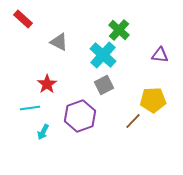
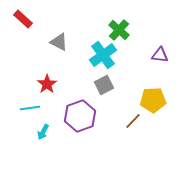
cyan cross: rotated 12 degrees clockwise
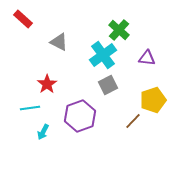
purple triangle: moved 13 px left, 3 px down
gray square: moved 4 px right
yellow pentagon: rotated 15 degrees counterclockwise
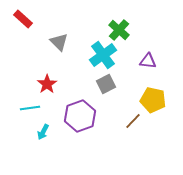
gray triangle: rotated 18 degrees clockwise
purple triangle: moved 1 px right, 3 px down
gray square: moved 2 px left, 1 px up
yellow pentagon: rotated 30 degrees clockwise
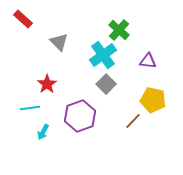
gray square: rotated 18 degrees counterclockwise
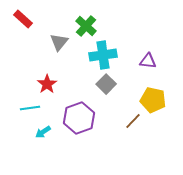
green cross: moved 33 px left, 4 px up
gray triangle: rotated 24 degrees clockwise
cyan cross: rotated 28 degrees clockwise
purple hexagon: moved 1 px left, 2 px down
cyan arrow: rotated 28 degrees clockwise
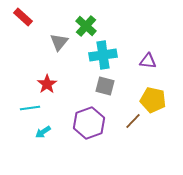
red rectangle: moved 2 px up
gray square: moved 1 px left, 2 px down; rotated 30 degrees counterclockwise
purple hexagon: moved 10 px right, 5 px down
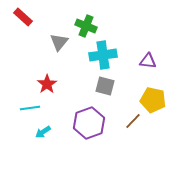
green cross: rotated 20 degrees counterclockwise
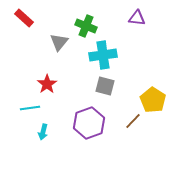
red rectangle: moved 1 px right, 1 px down
purple triangle: moved 11 px left, 43 px up
yellow pentagon: rotated 20 degrees clockwise
cyan arrow: rotated 42 degrees counterclockwise
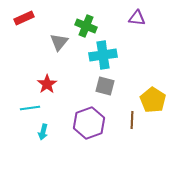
red rectangle: rotated 66 degrees counterclockwise
brown line: moved 1 px left, 1 px up; rotated 42 degrees counterclockwise
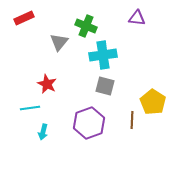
red star: rotated 12 degrees counterclockwise
yellow pentagon: moved 2 px down
